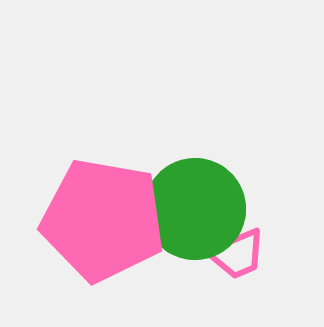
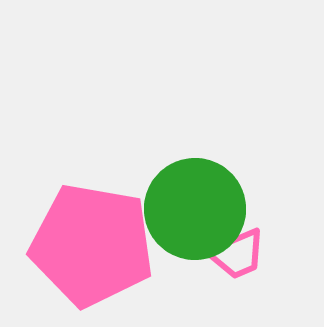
pink pentagon: moved 11 px left, 25 px down
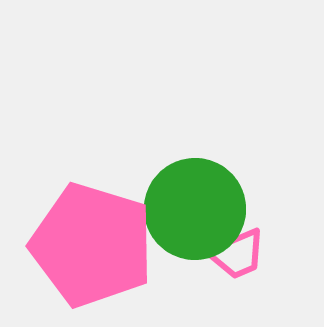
pink pentagon: rotated 7 degrees clockwise
